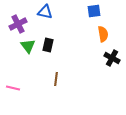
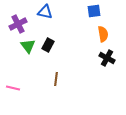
black rectangle: rotated 16 degrees clockwise
black cross: moved 5 px left
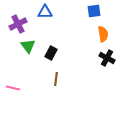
blue triangle: rotated 14 degrees counterclockwise
black rectangle: moved 3 px right, 8 px down
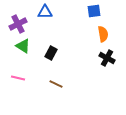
green triangle: moved 5 px left; rotated 21 degrees counterclockwise
brown line: moved 5 px down; rotated 72 degrees counterclockwise
pink line: moved 5 px right, 10 px up
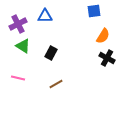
blue triangle: moved 4 px down
orange semicircle: moved 2 px down; rotated 42 degrees clockwise
brown line: rotated 56 degrees counterclockwise
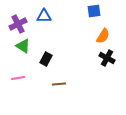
blue triangle: moved 1 px left
black rectangle: moved 5 px left, 6 px down
pink line: rotated 24 degrees counterclockwise
brown line: moved 3 px right; rotated 24 degrees clockwise
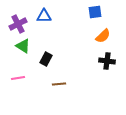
blue square: moved 1 px right, 1 px down
orange semicircle: rotated 14 degrees clockwise
black cross: moved 3 px down; rotated 21 degrees counterclockwise
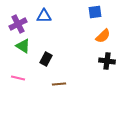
pink line: rotated 24 degrees clockwise
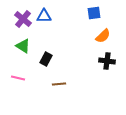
blue square: moved 1 px left, 1 px down
purple cross: moved 5 px right, 5 px up; rotated 24 degrees counterclockwise
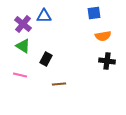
purple cross: moved 5 px down
orange semicircle: rotated 35 degrees clockwise
pink line: moved 2 px right, 3 px up
